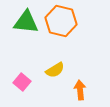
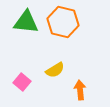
orange hexagon: moved 2 px right, 1 px down
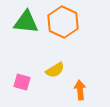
orange hexagon: rotated 12 degrees clockwise
pink square: rotated 24 degrees counterclockwise
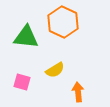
green triangle: moved 15 px down
orange arrow: moved 2 px left, 2 px down
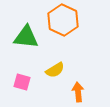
orange hexagon: moved 2 px up
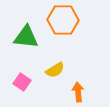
orange hexagon: rotated 24 degrees counterclockwise
pink square: rotated 18 degrees clockwise
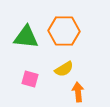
orange hexagon: moved 1 px right, 11 px down
yellow semicircle: moved 9 px right, 1 px up
pink square: moved 8 px right, 3 px up; rotated 18 degrees counterclockwise
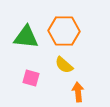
yellow semicircle: moved 4 px up; rotated 72 degrees clockwise
pink square: moved 1 px right, 1 px up
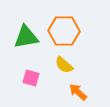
green triangle: rotated 16 degrees counterclockwise
orange arrow: rotated 42 degrees counterclockwise
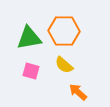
green triangle: moved 3 px right, 1 px down
pink square: moved 7 px up
